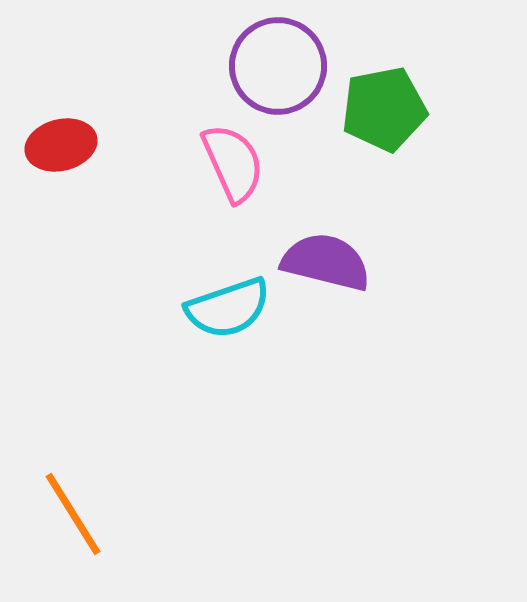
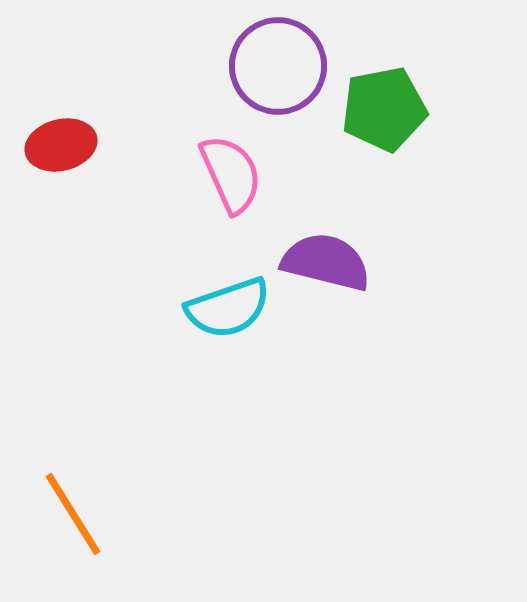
pink semicircle: moved 2 px left, 11 px down
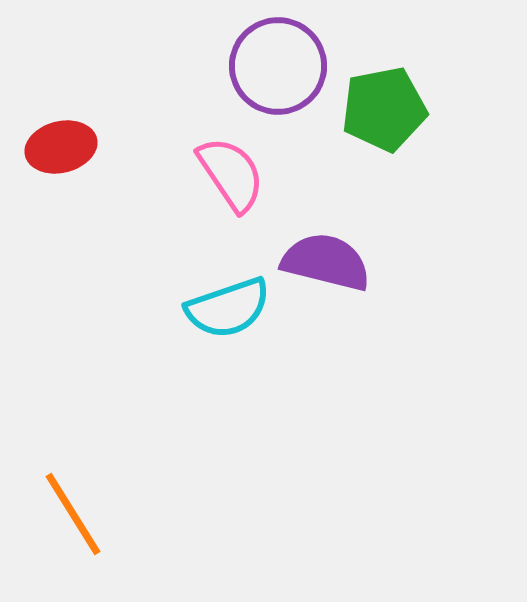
red ellipse: moved 2 px down
pink semicircle: rotated 10 degrees counterclockwise
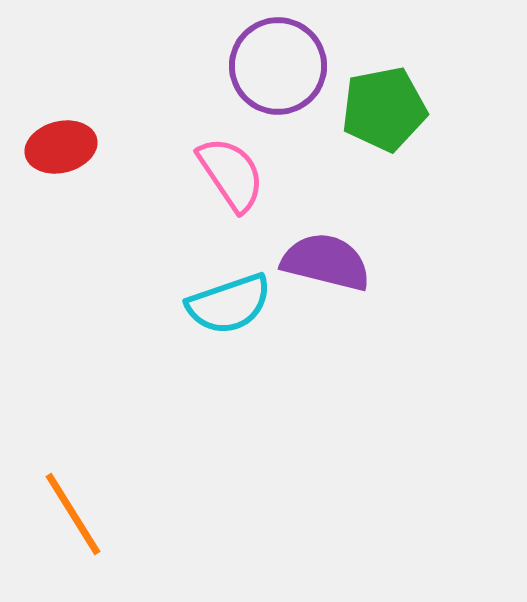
cyan semicircle: moved 1 px right, 4 px up
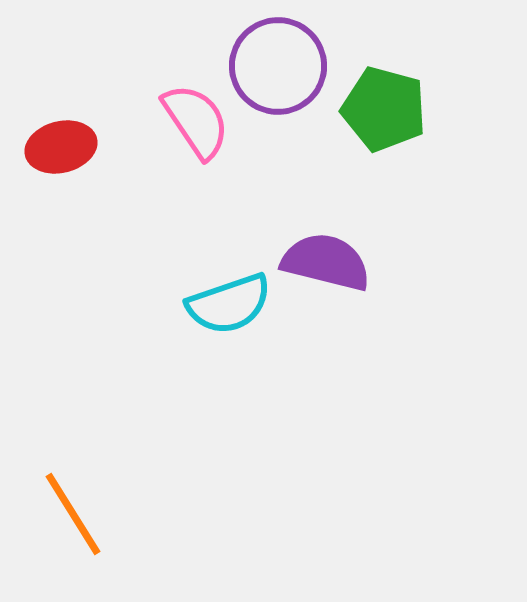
green pentagon: rotated 26 degrees clockwise
pink semicircle: moved 35 px left, 53 px up
